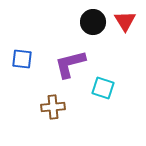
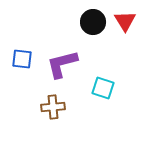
purple L-shape: moved 8 px left
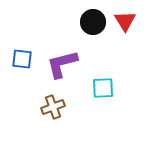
cyan square: rotated 20 degrees counterclockwise
brown cross: rotated 15 degrees counterclockwise
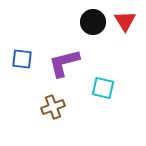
purple L-shape: moved 2 px right, 1 px up
cyan square: rotated 15 degrees clockwise
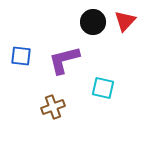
red triangle: rotated 15 degrees clockwise
blue square: moved 1 px left, 3 px up
purple L-shape: moved 3 px up
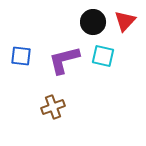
cyan square: moved 32 px up
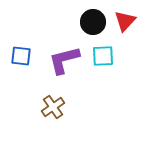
cyan square: rotated 15 degrees counterclockwise
brown cross: rotated 15 degrees counterclockwise
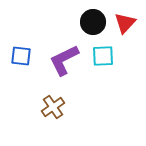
red triangle: moved 2 px down
purple L-shape: rotated 12 degrees counterclockwise
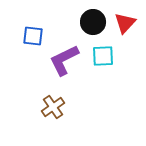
blue square: moved 12 px right, 20 px up
